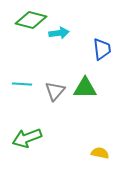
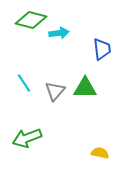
cyan line: moved 2 px right, 1 px up; rotated 54 degrees clockwise
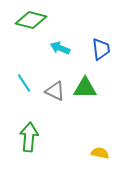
cyan arrow: moved 1 px right, 15 px down; rotated 150 degrees counterclockwise
blue trapezoid: moved 1 px left
gray triangle: rotated 45 degrees counterclockwise
green arrow: moved 2 px right, 1 px up; rotated 116 degrees clockwise
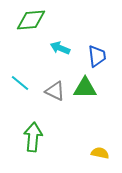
green diamond: rotated 20 degrees counterclockwise
blue trapezoid: moved 4 px left, 7 px down
cyan line: moved 4 px left; rotated 18 degrees counterclockwise
green arrow: moved 4 px right
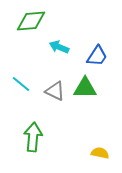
green diamond: moved 1 px down
cyan arrow: moved 1 px left, 1 px up
blue trapezoid: rotated 40 degrees clockwise
cyan line: moved 1 px right, 1 px down
